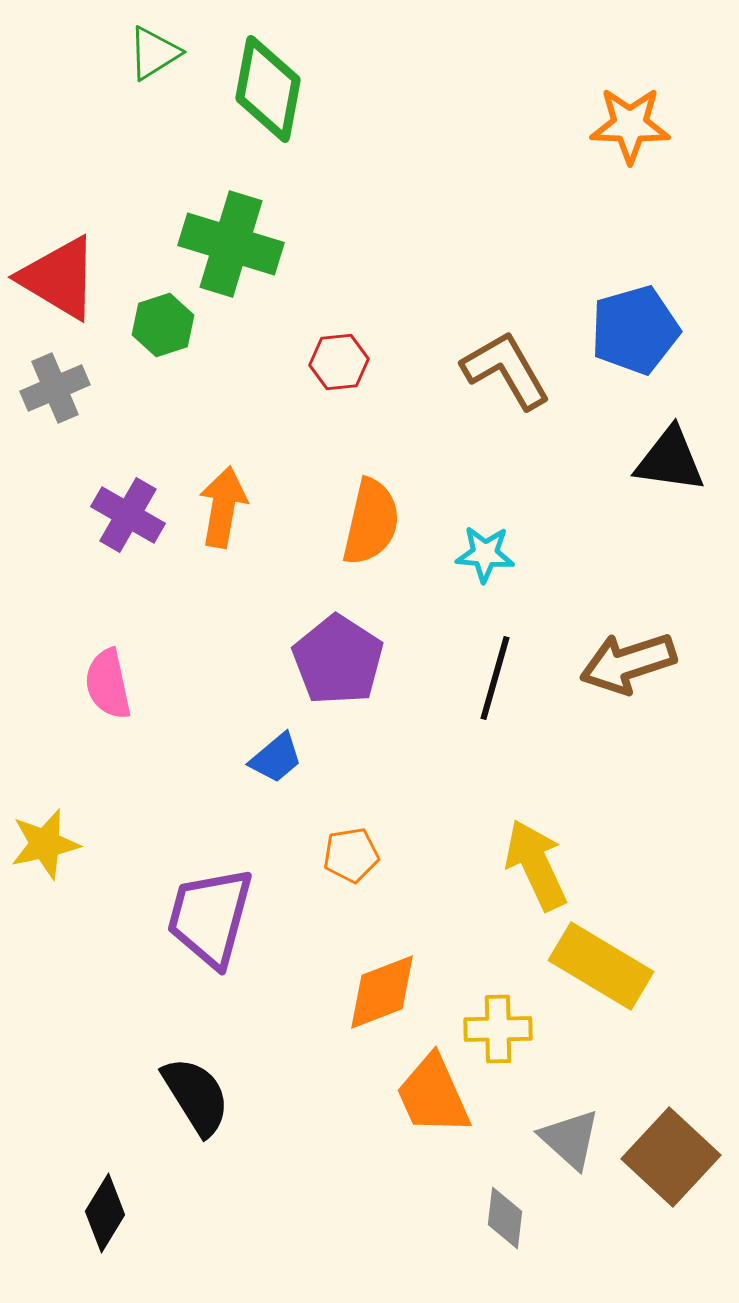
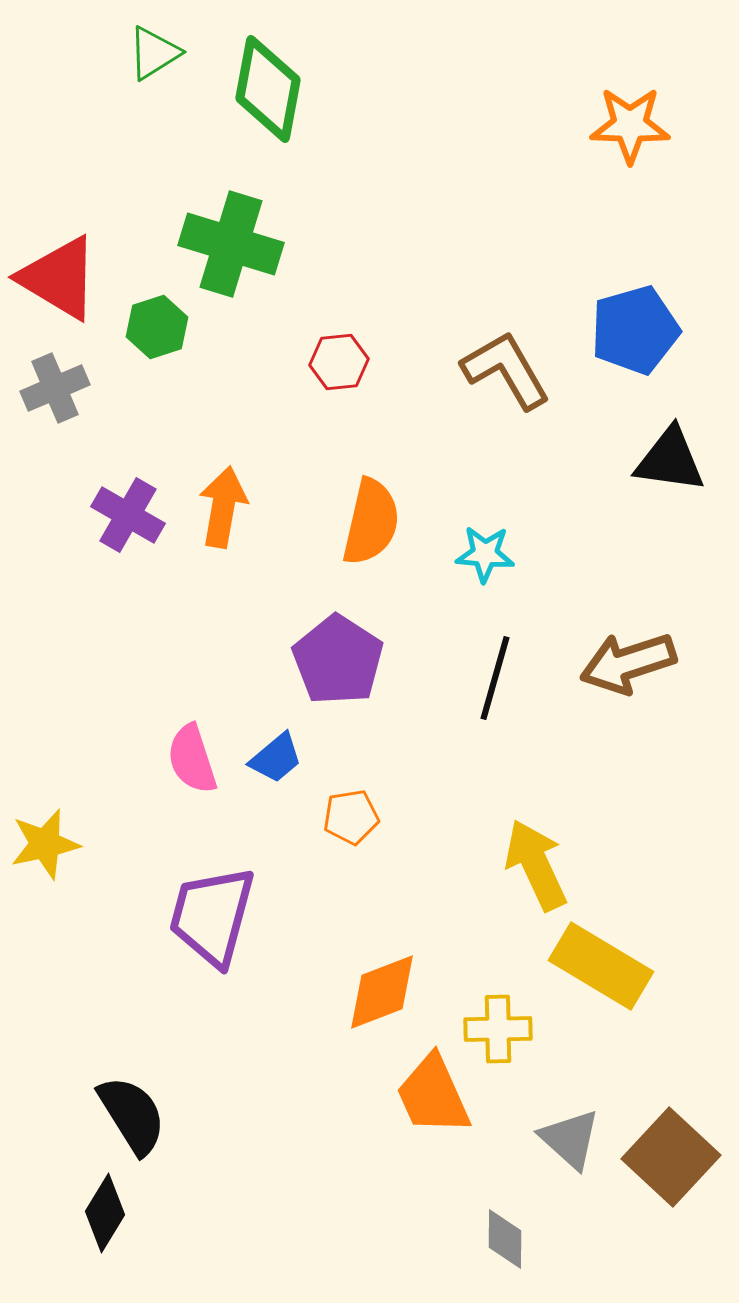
green hexagon: moved 6 px left, 2 px down
pink semicircle: moved 84 px right, 75 px down; rotated 6 degrees counterclockwise
orange pentagon: moved 38 px up
purple trapezoid: moved 2 px right, 1 px up
black semicircle: moved 64 px left, 19 px down
gray diamond: moved 21 px down; rotated 6 degrees counterclockwise
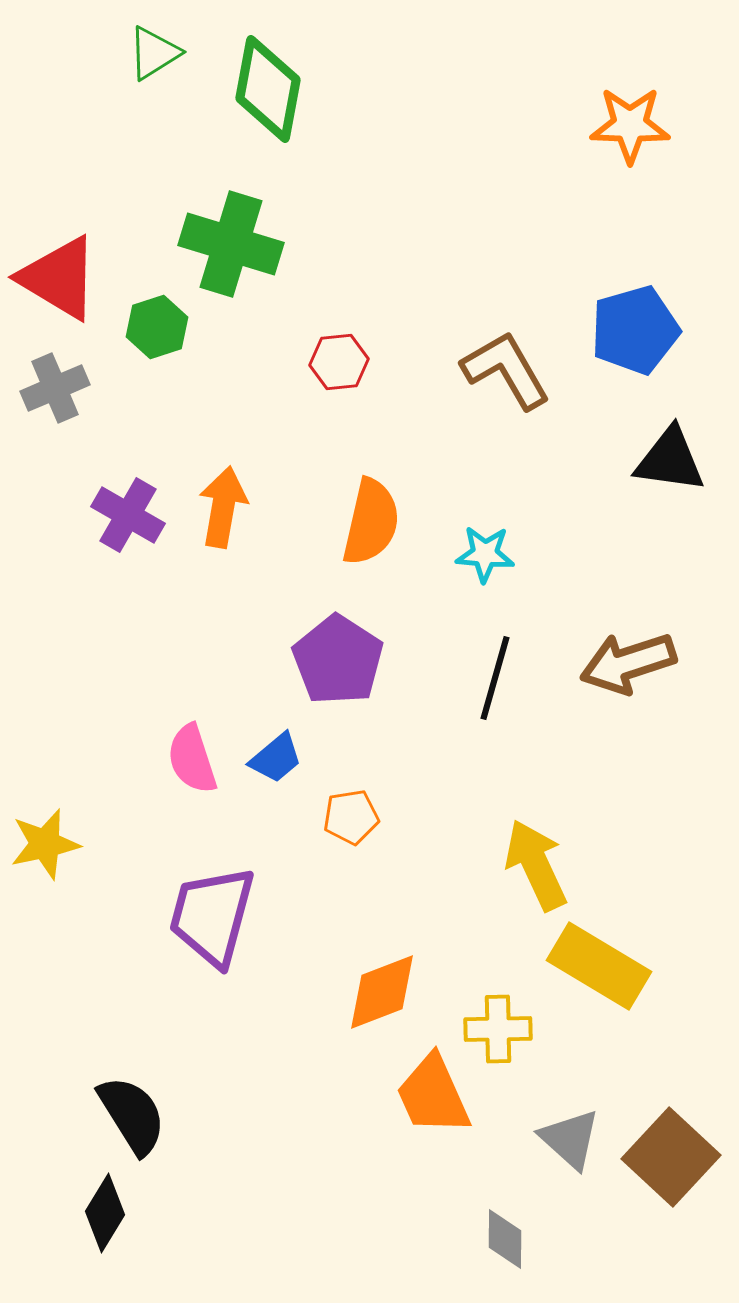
yellow rectangle: moved 2 px left
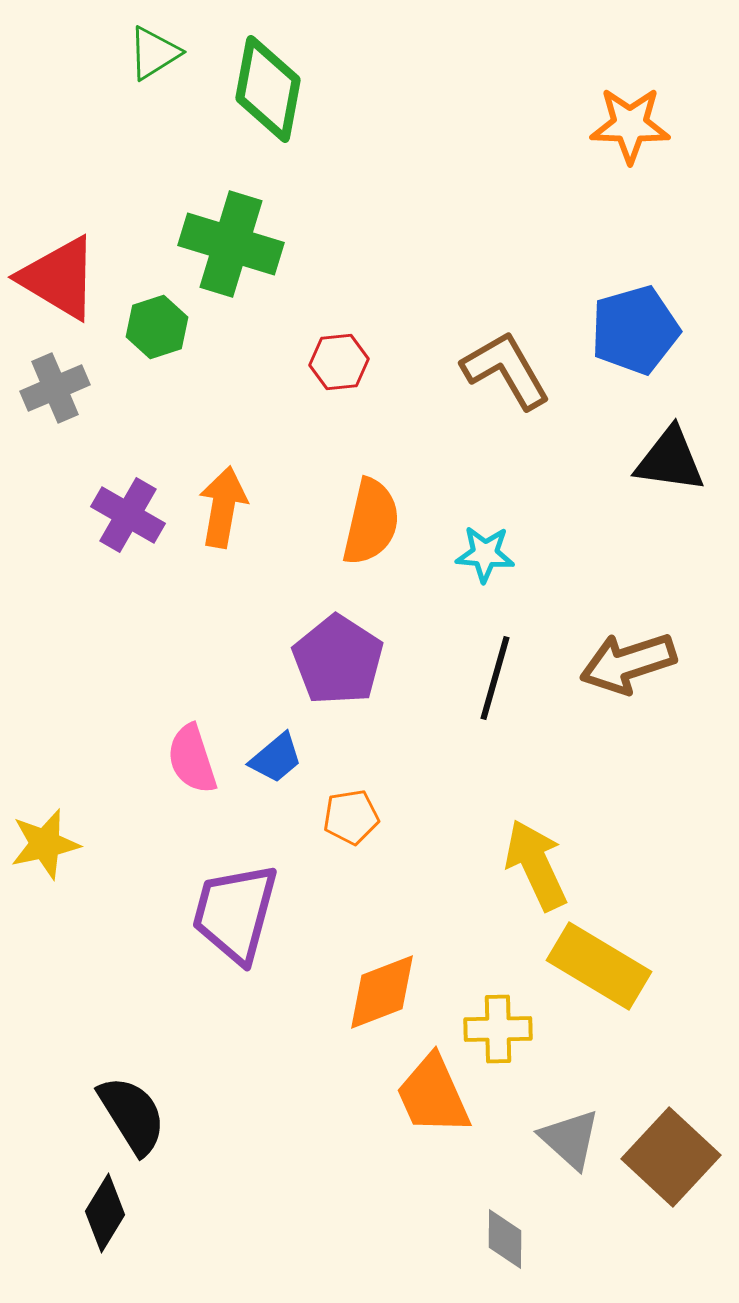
purple trapezoid: moved 23 px right, 3 px up
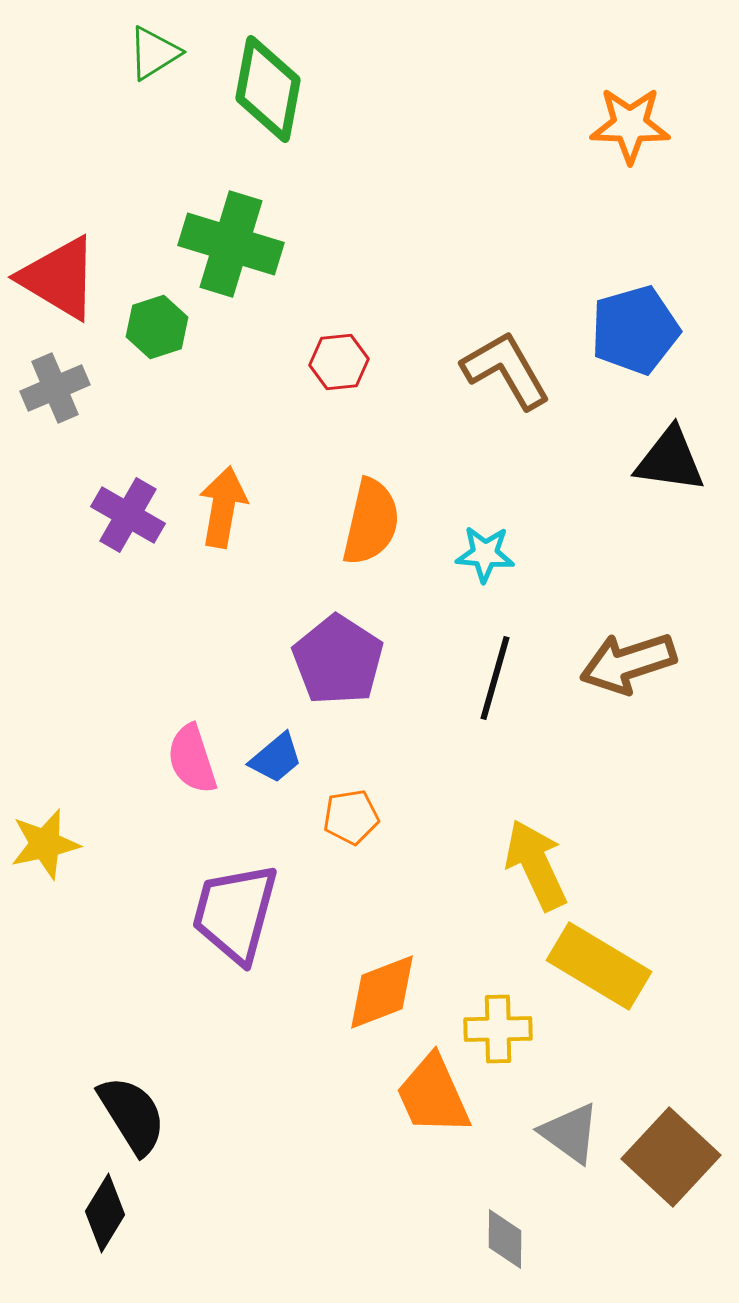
gray triangle: moved 6 px up; rotated 6 degrees counterclockwise
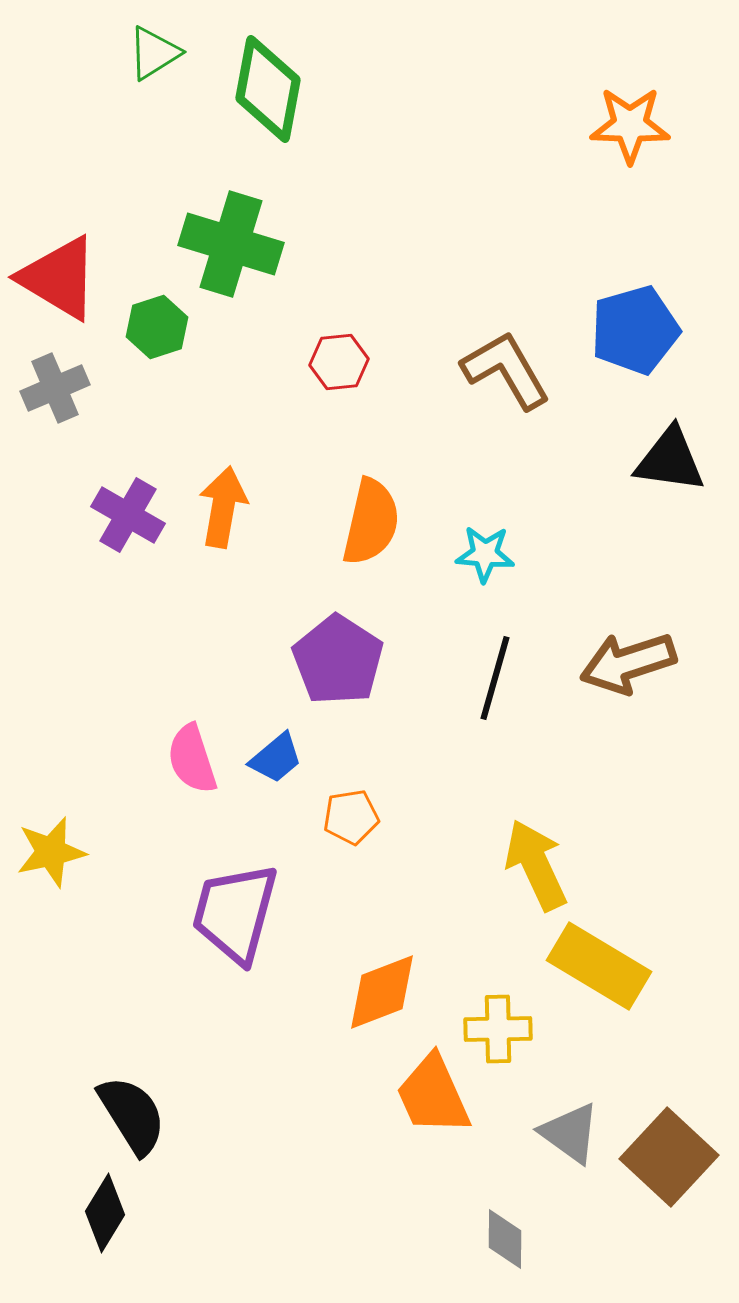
yellow star: moved 6 px right, 8 px down
brown square: moved 2 px left
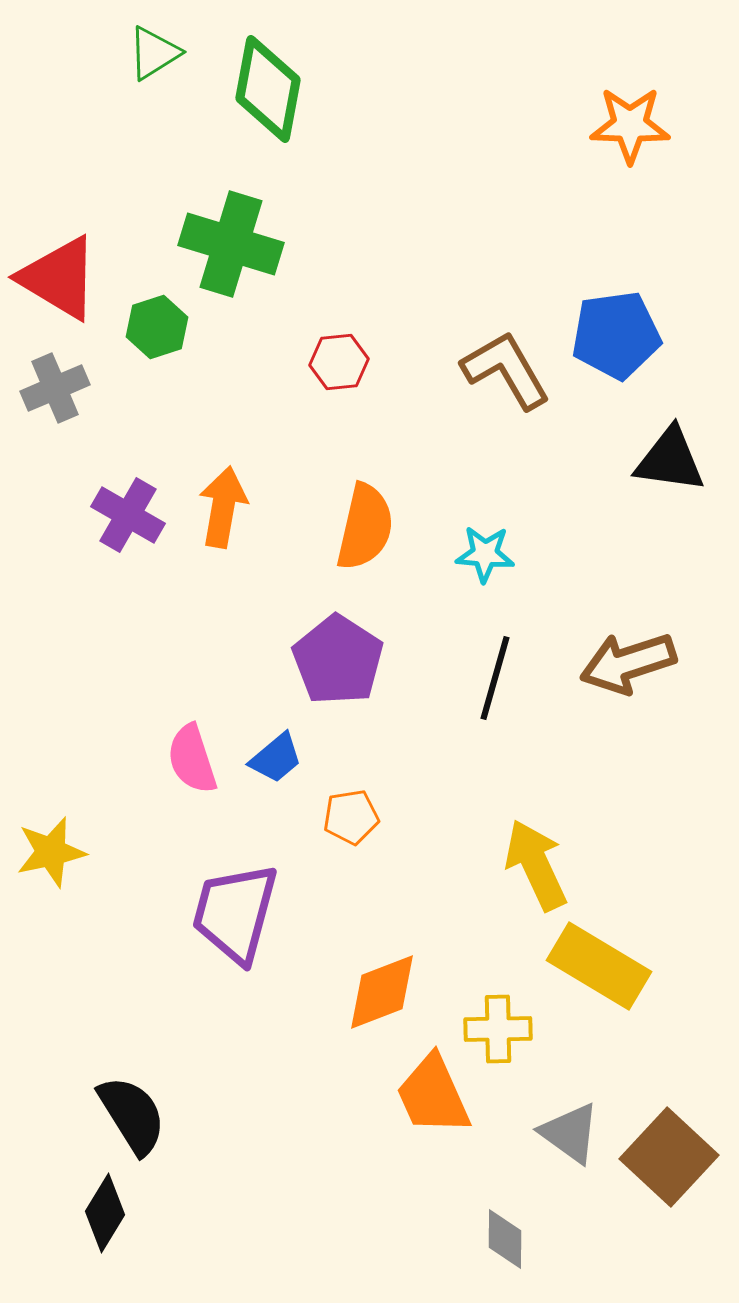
blue pentagon: moved 19 px left, 5 px down; rotated 8 degrees clockwise
orange semicircle: moved 6 px left, 5 px down
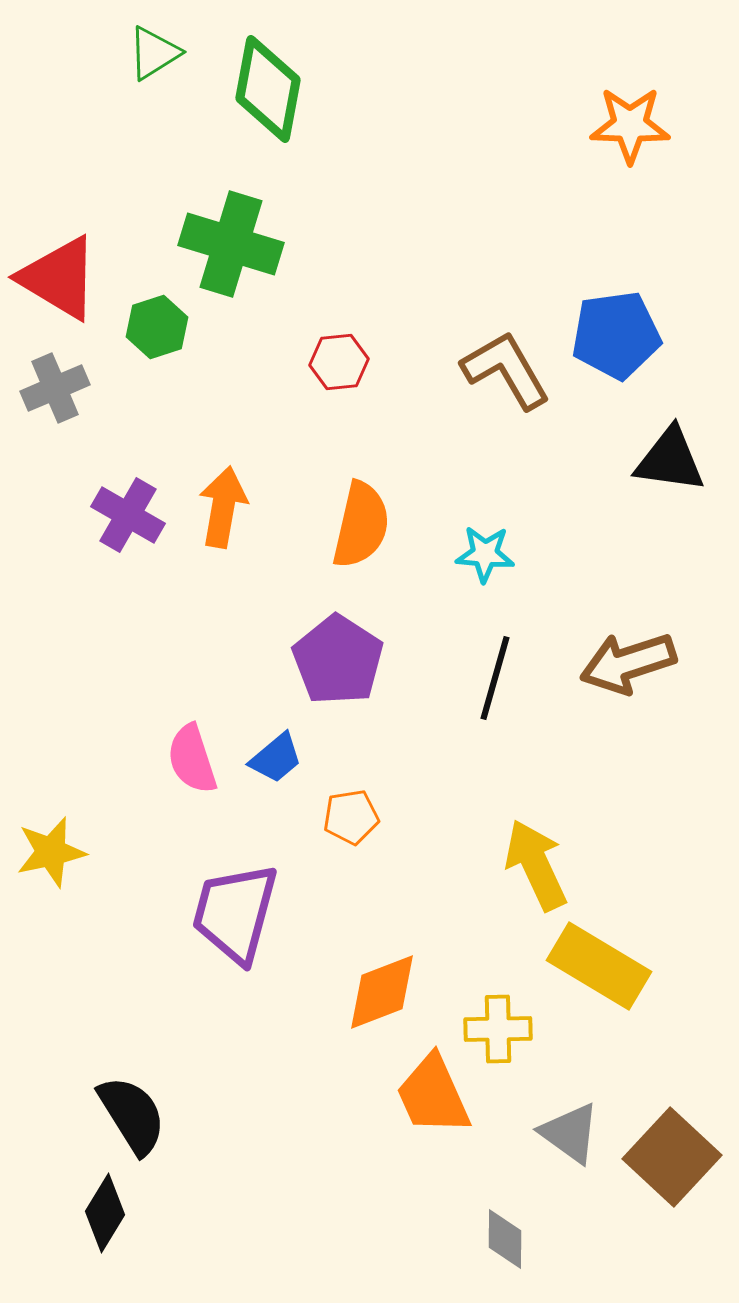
orange semicircle: moved 4 px left, 2 px up
brown square: moved 3 px right
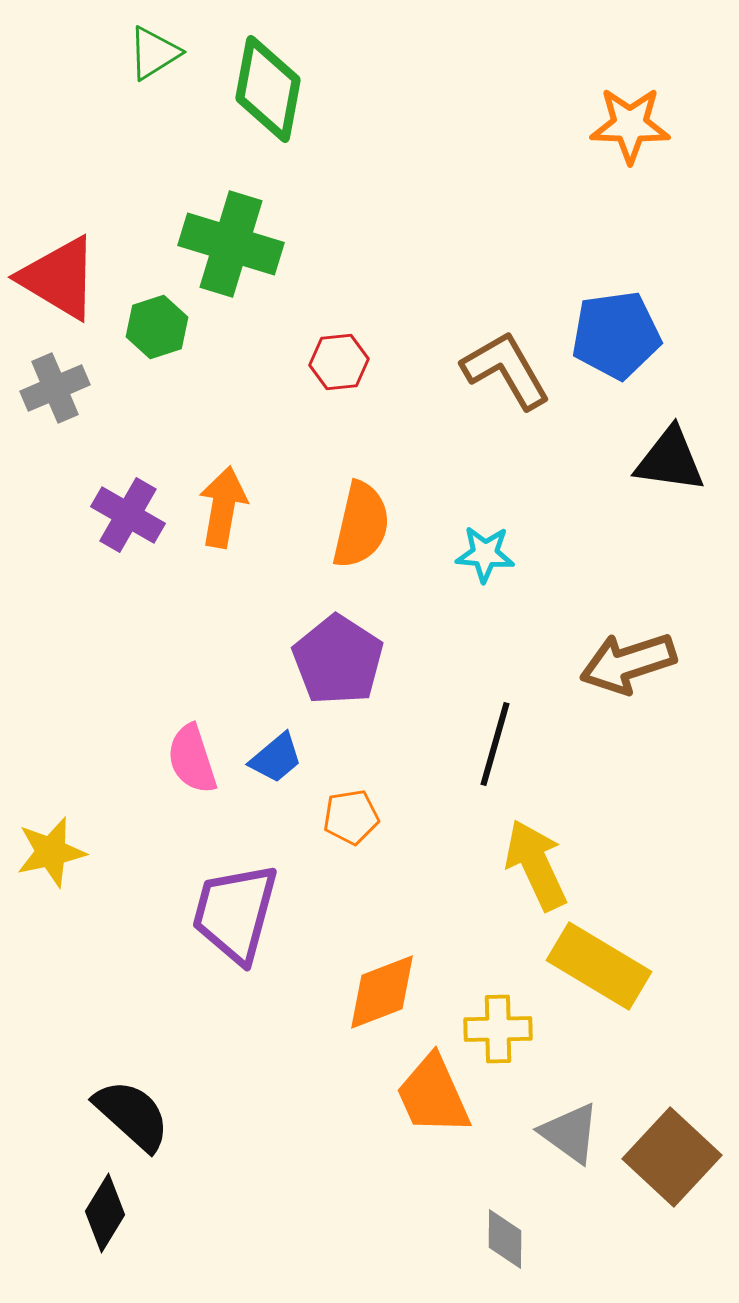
black line: moved 66 px down
black semicircle: rotated 16 degrees counterclockwise
